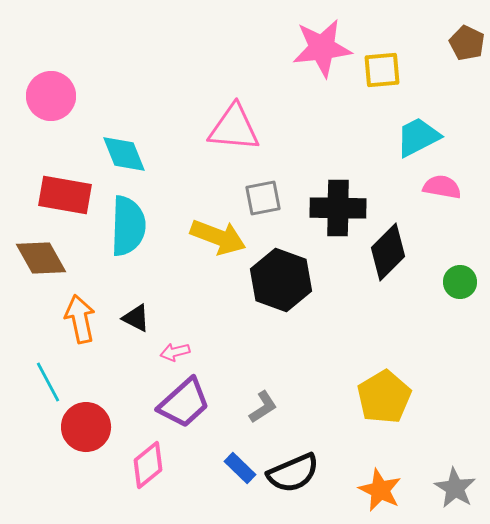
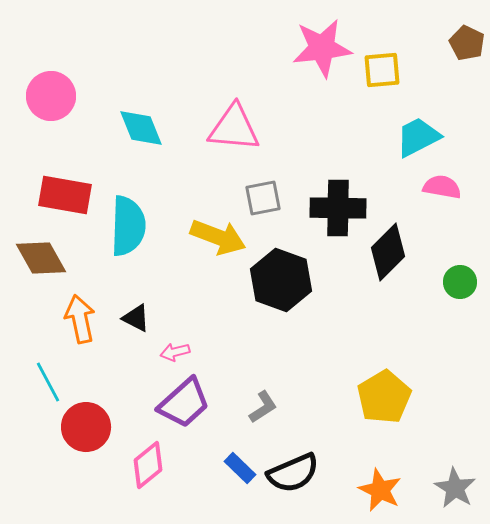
cyan diamond: moved 17 px right, 26 px up
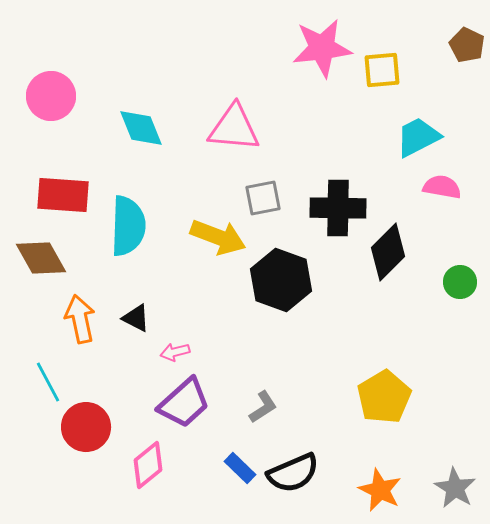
brown pentagon: moved 2 px down
red rectangle: moved 2 px left; rotated 6 degrees counterclockwise
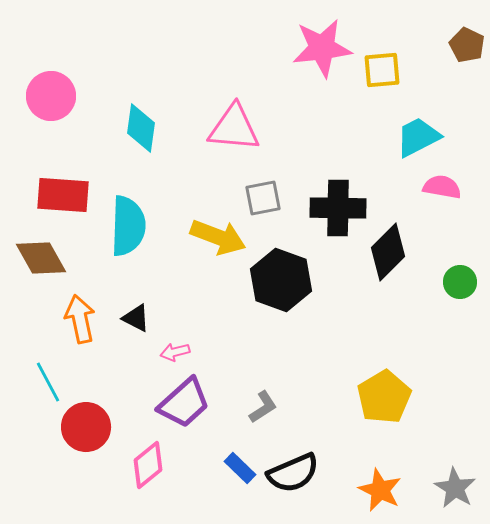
cyan diamond: rotated 30 degrees clockwise
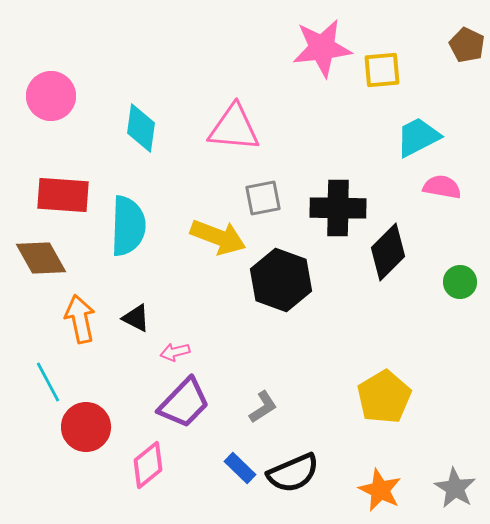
purple trapezoid: rotated 4 degrees counterclockwise
